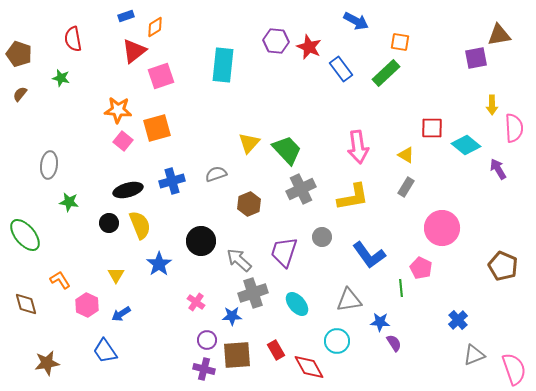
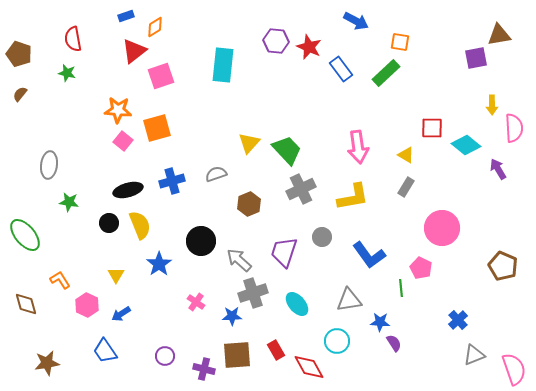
green star at (61, 78): moved 6 px right, 5 px up
purple circle at (207, 340): moved 42 px left, 16 px down
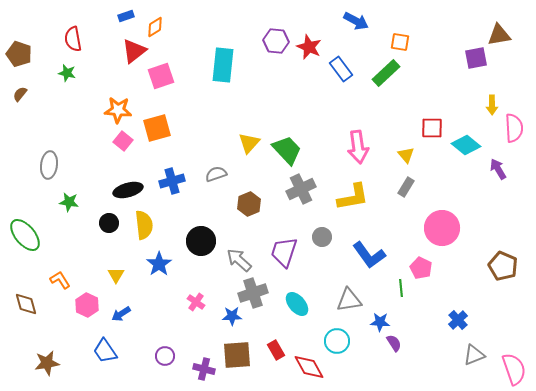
yellow triangle at (406, 155): rotated 18 degrees clockwise
yellow semicircle at (140, 225): moved 4 px right; rotated 16 degrees clockwise
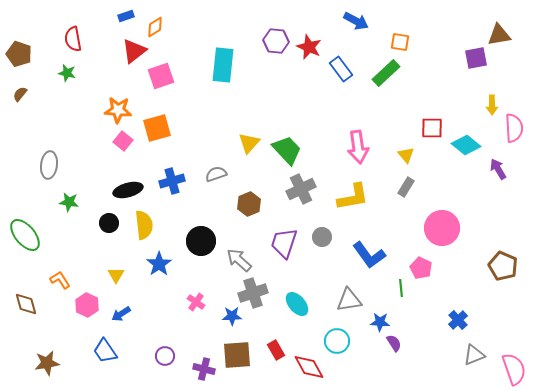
purple trapezoid at (284, 252): moved 9 px up
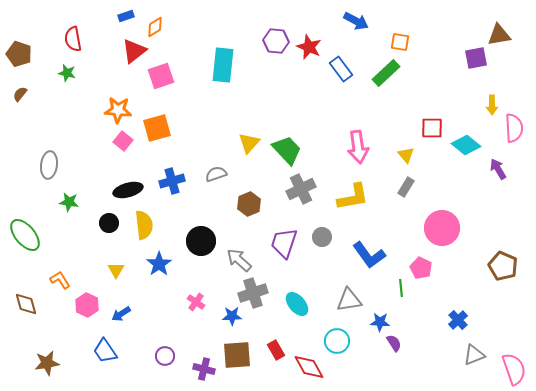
yellow triangle at (116, 275): moved 5 px up
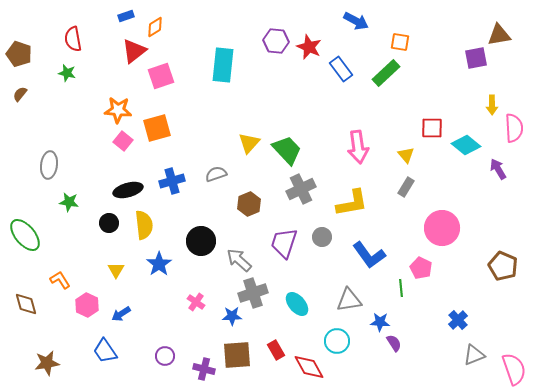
yellow L-shape at (353, 197): moved 1 px left, 6 px down
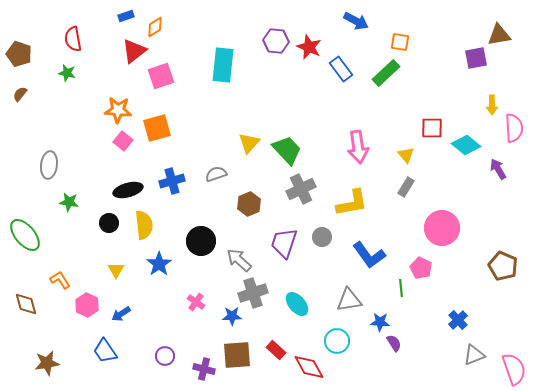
red rectangle at (276, 350): rotated 18 degrees counterclockwise
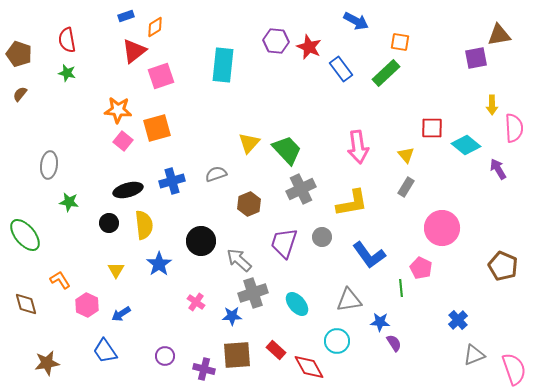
red semicircle at (73, 39): moved 6 px left, 1 px down
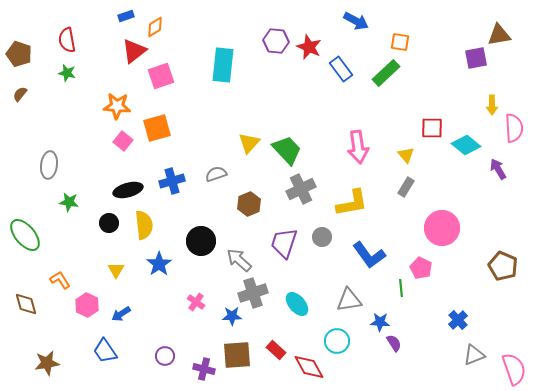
orange star at (118, 110): moved 1 px left, 4 px up
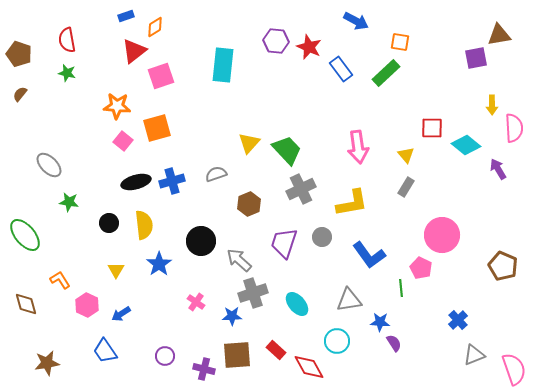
gray ellipse at (49, 165): rotated 52 degrees counterclockwise
black ellipse at (128, 190): moved 8 px right, 8 px up
pink circle at (442, 228): moved 7 px down
